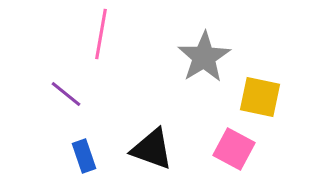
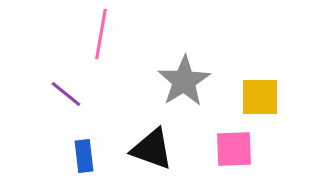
gray star: moved 20 px left, 24 px down
yellow square: rotated 12 degrees counterclockwise
pink square: rotated 30 degrees counterclockwise
blue rectangle: rotated 12 degrees clockwise
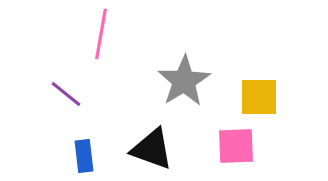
yellow square: moved 1 px left
pink square: moved 2 px right, 3 px up
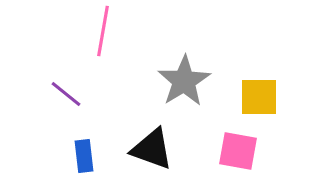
pink line: moved 2 px right, 3 px up
pink square: moved 2 px right, 5 px down; rotated 12 degrees clockwise
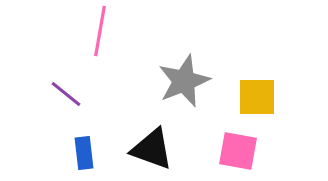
pink line: moved 3 px left
gray star: rotated 10 degrees clockwise
yellow square: moved 2 px left
blue rectangle: moved 3 px up
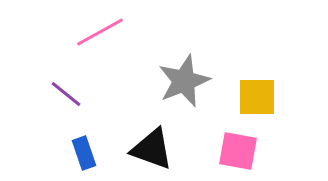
pink line: moved 1 px down; rotated 51 degrees clockwise
blue rectangle: rotated 12 degrees counterclockwise
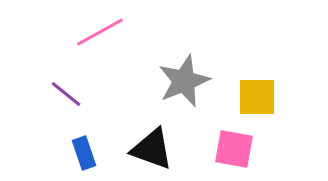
pink square: moved 4 px left, 2 px up
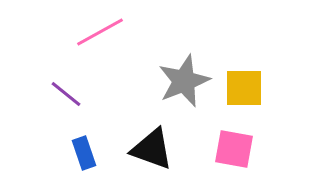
yellow square: moved 13 px left, 9 px up
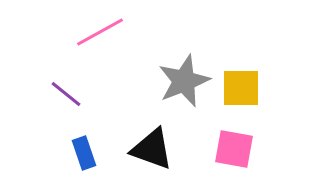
yellow square: moved 3 px left
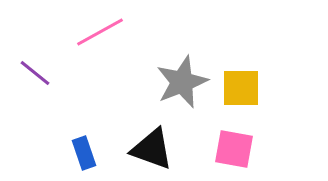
gray star: moved 2 px left, 1 px down
purple line: moved 31 px left, 21 px up
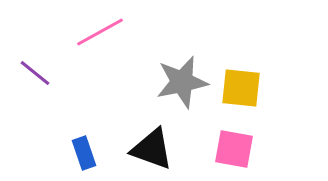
gray star: rotated 10 degrees clockwise
yellow square: rotated 6 degrees clockwise
